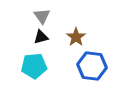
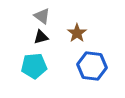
gray triangle: rotated 18 degrees counterclockwise
brown star: moved 1 px right, 4 px up
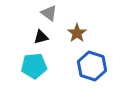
gray triangle: moved 7 px right, 3 px up
blue hexagon: rotated 12 degrees clockwise
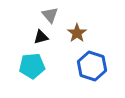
gray triangle: moved 1 px right, 2 px down; rotated 12 degrees clockwise
cyan pentagon: moved 2 px left
